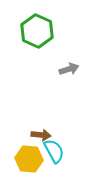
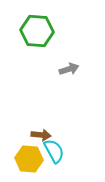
green hexagon: rotated 20 degrees counterclockwise
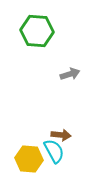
gray arrow: moved 1 px right, 5 px down
brown arrow: moved 20 px right
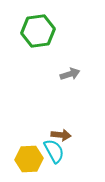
green hexagon: moved 1 px right; rotated 12 degrees counterclockwise
yellow hexagon: rotated 8 degrees counterclockwise
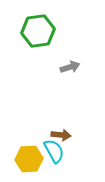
gray arrow: moved 7 px up
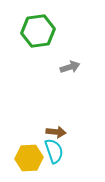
brown arrow: moved 5 px left, 3 px up
cyan semicircle: rotated 10 degrees clockwise
yellow hexagon: moved 1 px up
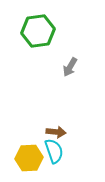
gray arrow: rotated 138 degrees clockwise
